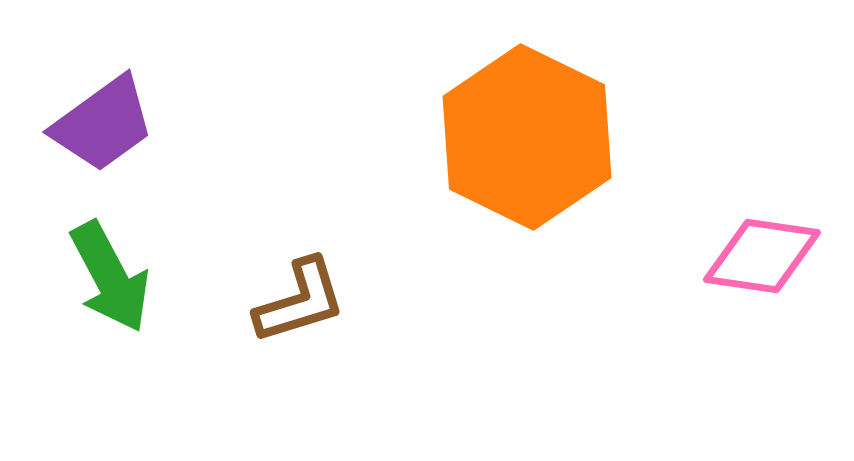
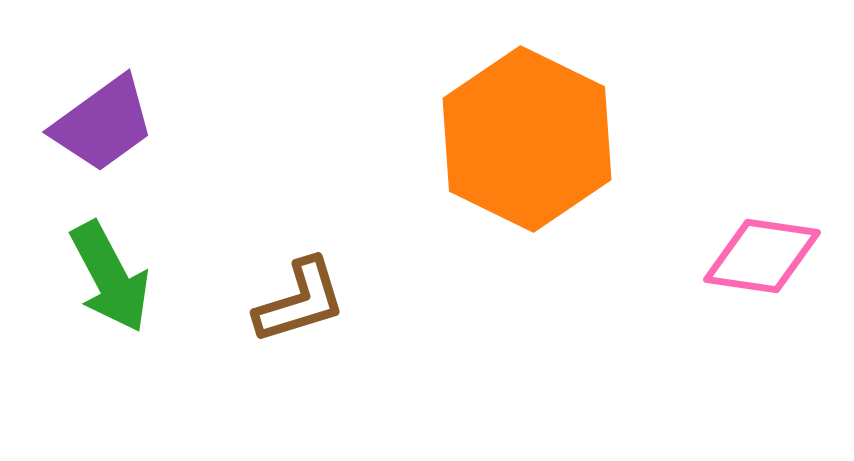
orange hexagon: moved 2 px down
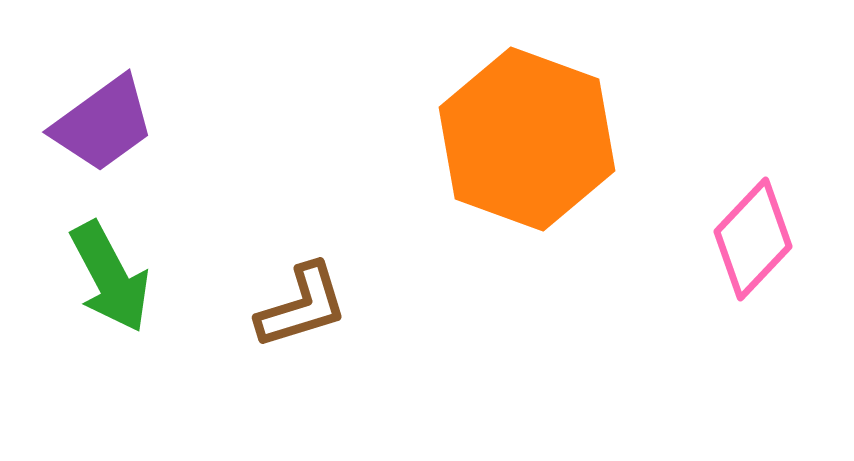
orange hexagon: rotated 6 degrees counterclockwise
pink diamond: moved 9 px left, 17 px up; rotated 55 degrees counterclockwise
brown L-shape: moved 2 px right, 5 px down
